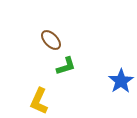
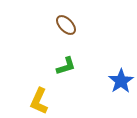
brown ellipse: moved 15 px right, 15 px up
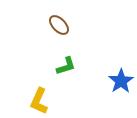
brown ellipse: moved 7 px left
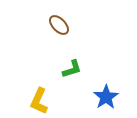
green L-shape: moved 6 px right, 3 px down
blue star: moved 15 px left, 16 px down
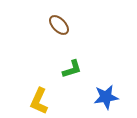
blue star: rotated 25 degrees clockwise
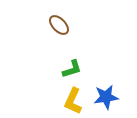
yellow L-shape: moved 34 px right
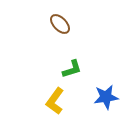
brown ellipse: moved 1 px right, 1 px up
yellow L-shape: moved 18 px left; rotated 12 degrees clockwise
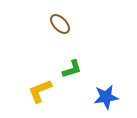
yellow L-shape: moved 15 px left, 10 px up; rotated 32 degrees clockwise
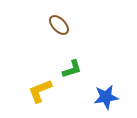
brown ellipse: moved 1 px left, 1 px down
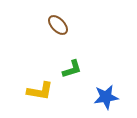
brown ellipse: moved 1 px left
yellow L-shape: rotated 148 degrees counterclockwise
